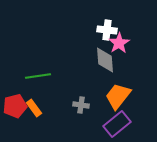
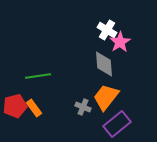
white cross: rotated 24 degrees clockwise
pink star: moved 1 px right, 1 px up
gray diamond: moved 1 px left, 4 px down
orange trapezoid: moved 12 px left, 1 px down
gray cross: moved 2 px right, 2 px down; rotated 14 degrees clockwise
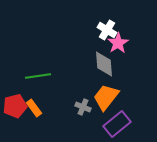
pink star: moved 2 px left, 1 px down
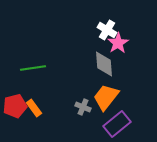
green line: moved 5 px left, 8 px up
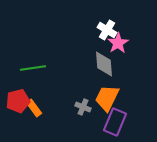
orange trapezoid: moved 1 px right, 1 px down; rotated 12 degrees counterclockwise
red pentagon: moved 3 px right, 5 px up
purple rectangle: moved 2 px left, 2 px up; rotated 28 degrees counterclockwise
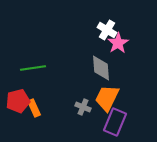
gray diamond: moved 3 px left, 4 px down
orange rectangle: rotated 12 degrees clockwise
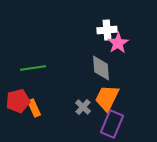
white cross: rotated 36 degrees counterclockwise
gray cross: rotated 21 degrees clockwise
purple rectangle: moved 3 px left, 2 px down
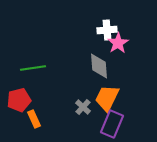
gray diamond: moved 2 px left, 2 px up
red pentagon: moved 1 px right, 1 px up
orange rectangle: moved 11 px down
